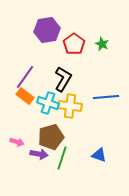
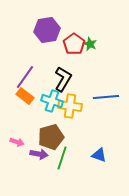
green star: moved 12 px left
cyan cross: moved 4 px right, 2 px up
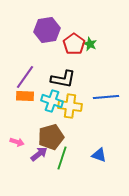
black L-shape: rotated 70 degrees clockwise
orange rectangle: rotated 36 degrees counterclockwise
purple arrow: rotated 48 degrees counterclockwise
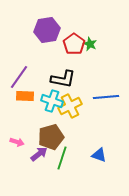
purple line: moved 6 px left
yellow cross: rotated 35 degrees counterclockwise
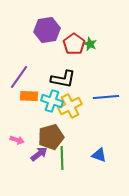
orange rectangle: moved 4 px right
pink arrow: moved 2 px up
green line: rotated 20 degrees counterclockwise
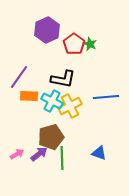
purple hexagon: rotated 15 degrees counterclockwise
cyan cross: rotated 10 degrees clockwise
pink arrow: moved 14 px down; rotated 48 degrees counterclockwise
blue triangle: moved 2 px up
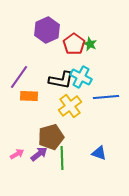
black L-shape: moved 2 px left, 1 px down
cyan cross: moved 29 px right, 24 px up
yellow cross: rotated 10 degrees counterclockwise
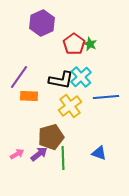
purple hexagon: moved 5 px left, 7 px up
cyan cross: rotated 20 degrees clockwise
green line: moved 1 px right
